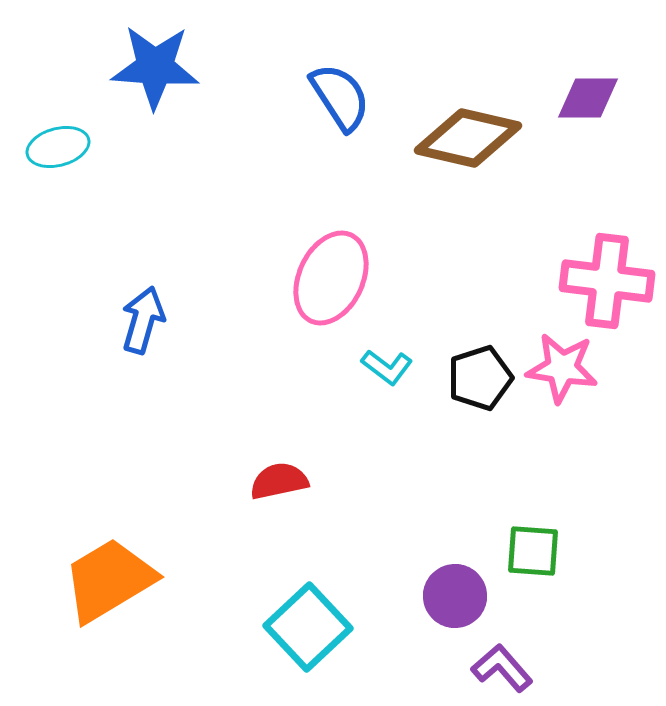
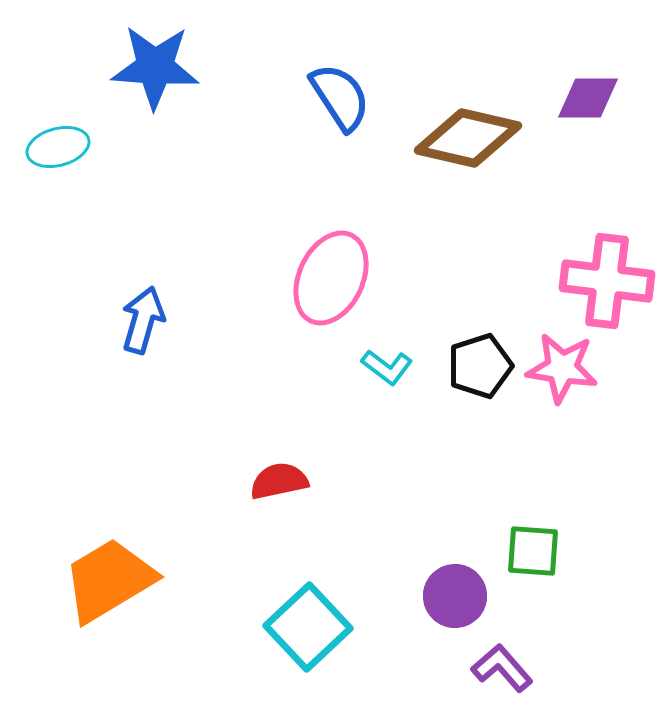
black pentagon: moved 12 px up
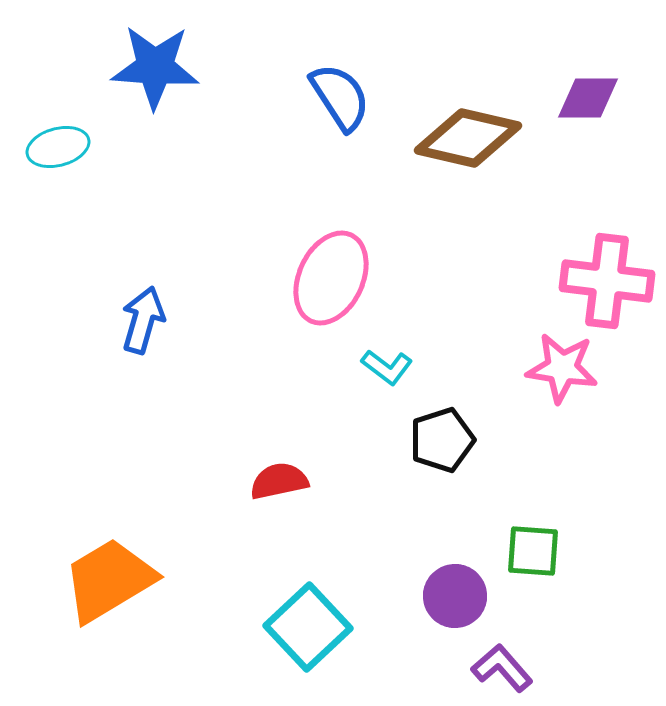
black pentagon: moved 38 px left, 74 px down
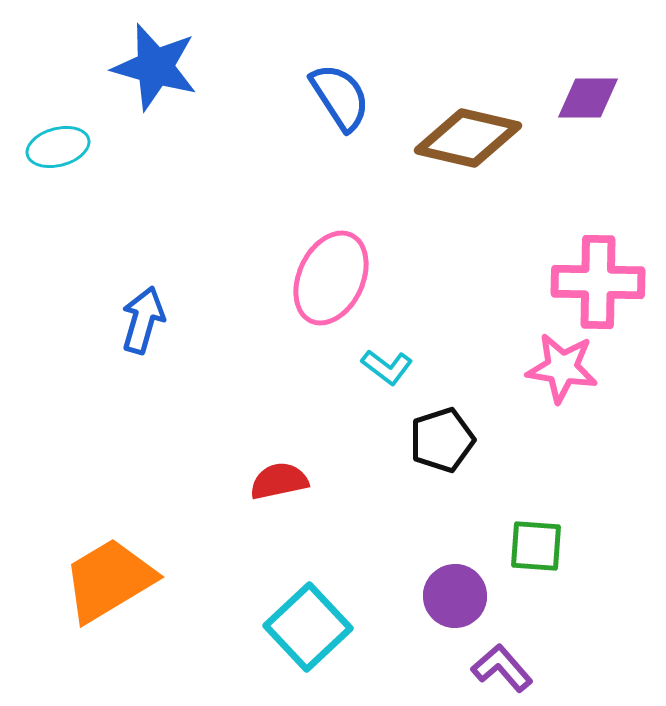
blue star: rotated 12 degrees clockwise
pink cross: moved 9 px left, 1 px down; rotated 6 degrees counterclockwise
green square: moved 3 px right, 5 px up
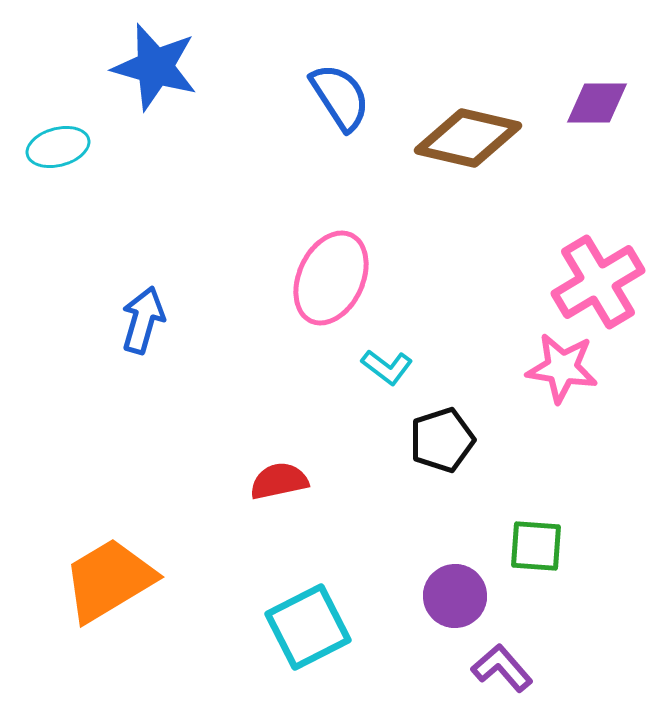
purple diamond: moved 9 px right, 5 px down
pink cross: rotated 32 degrees counterclockwise
cyan square: rotated 16 degrees clockwise
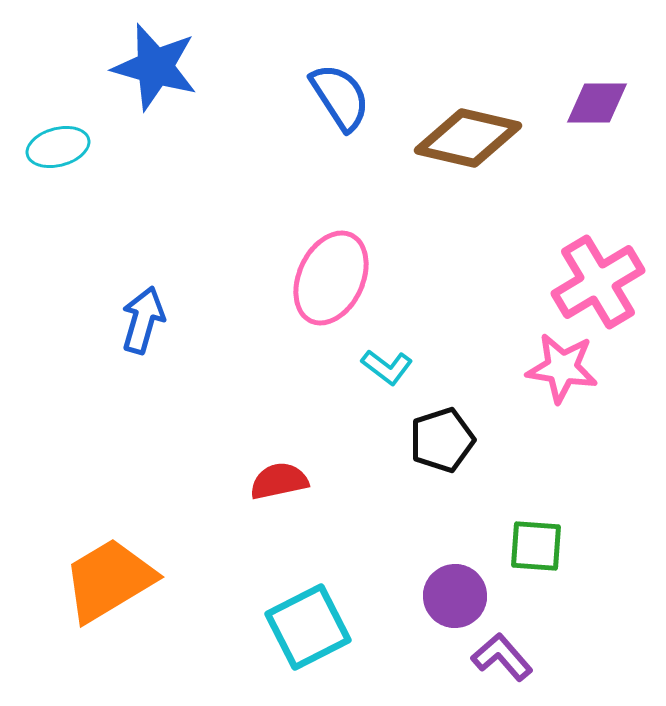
purple L-shape: moved 11 px up
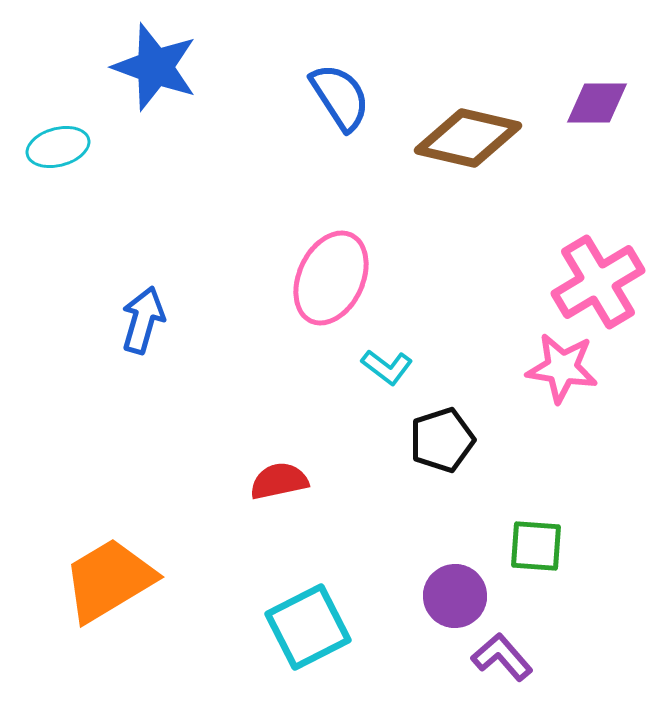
blue star: rotated 4 degrees clockwise
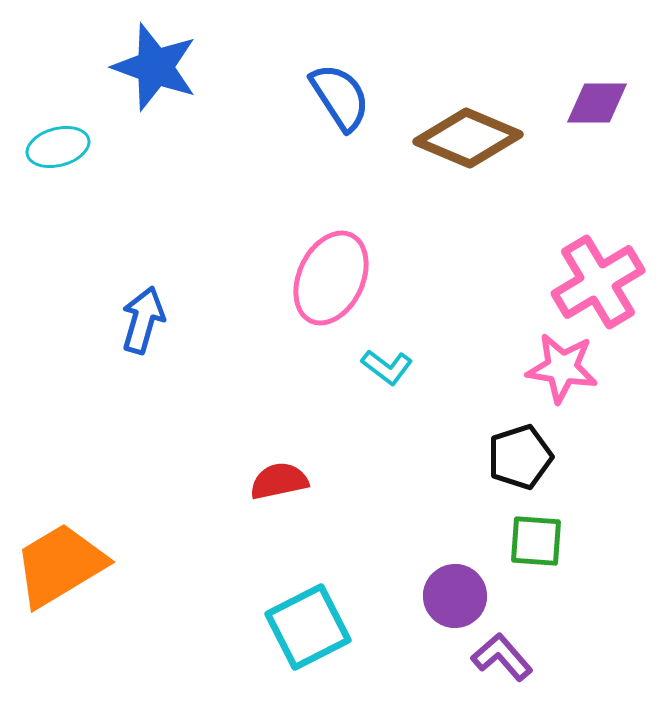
brown diamond: rotated 10 degrees clockwise
black pentagon: moved 78 px right, 17 px down
green square: moved 5 px up
orange trapezoid: moved 49 px left, 15 px up
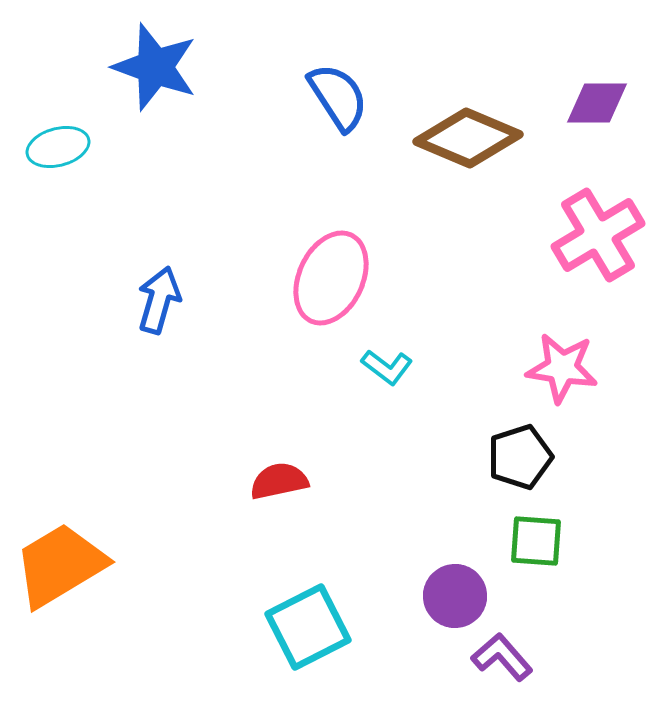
blue semicircle: moved 2 px left
pink cross: moved 47 px up
blue arrow: moved 16 px right, 20 px up
